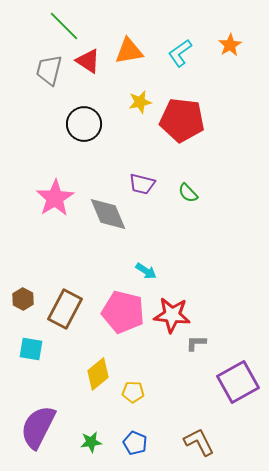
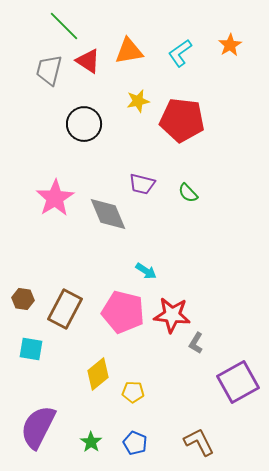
yellow star: moved 2 px left, 1 px up
brown hexagon: rotated 20 degrees counterclockwise
gray L-shape: rotated 60 degrees counterclockwise
green star: rotated 30 degrees counterclockwise
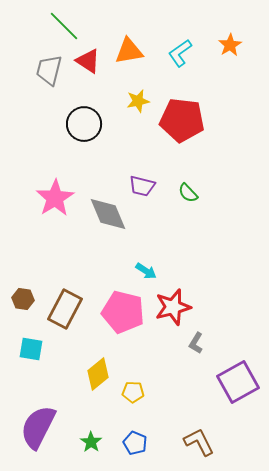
purple trapezoid: moved 2 px down
red star: moved 1 px right, 8 px up; rotated 21 degrees counterclockwise
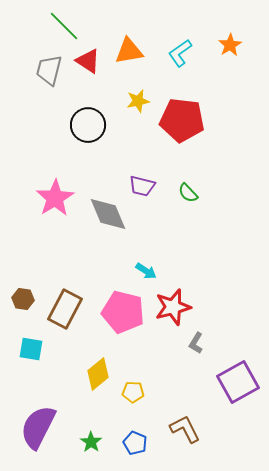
black circle: moved 4 px right, 1 px down
brown L-shape: moved 14 px left, 13 px up
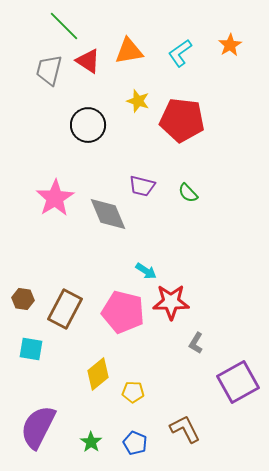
yellow star: rotated 30 degrees clockwise
red star: moved 2 px left, 5 px up; rotated 15 degrees clockwise
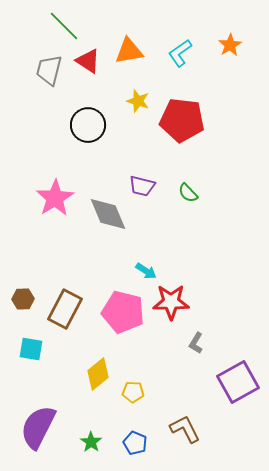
brown hexagon: rotated 10 degrees counterclockwise
